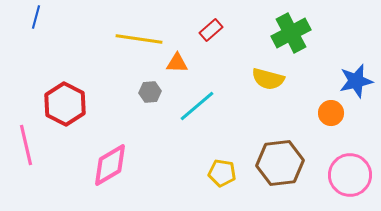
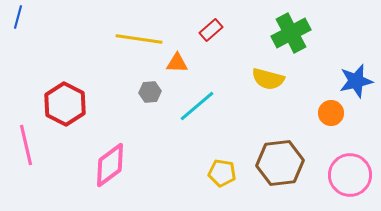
blue line: moved 18 px left
pink diamond: rotated 6 degrees counterclockwise
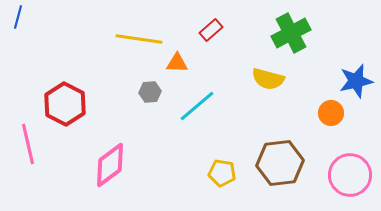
pink line: moved 2 px right, 1 px up
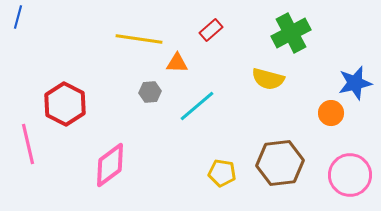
blue star: moved 1 px left, 2 px down
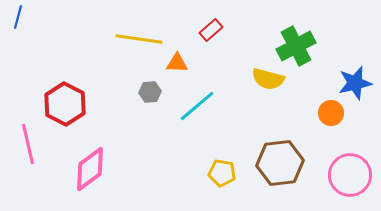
green cross: moved 5 px right, 13 px down
pink diamond: moved 20 px left, 4 px down
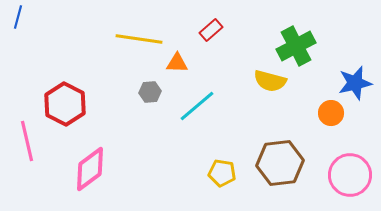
yellow semicircle: moved 2 px right, 2 px down
pink line: moved 1 px left, 3 px up
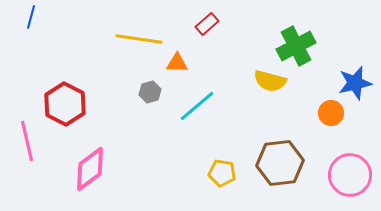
blue line: moved 13 px right
red rectangle: moved 4 px left, 6 px up
gray hexagon: rotated 10 degrees counterclockwise
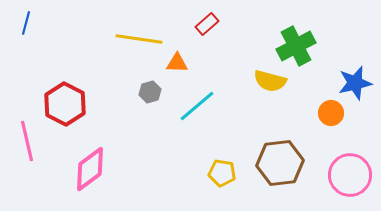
blue line: moved 5 px left, 6 px down
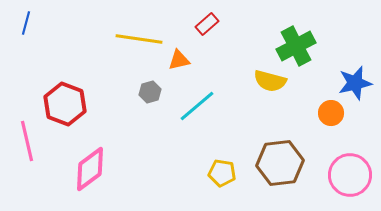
orange triangle: moved 2 px right, 3 px up; rotated 15 degrees counterclockwise
red hexagon: rotated 6 degrees counterclockwise
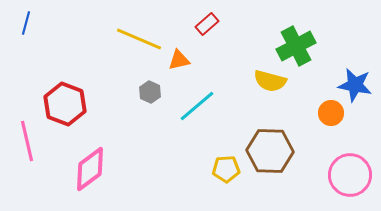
yellow line: rotated 15 degrees clockwise
blue star: moved 2 px down; rotated 24 degrees clockwise
gray hexagon: rotated 20 degrees counterclockwise
brown hexagon: moved 10 px left, 12 px up; rotated 9 degrees clockwise
yellow pentagon: moved 4 px right, 4 px up; rotated 12 degrees counterclockwise
